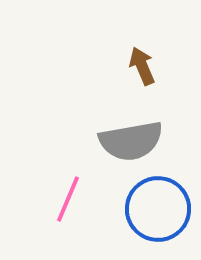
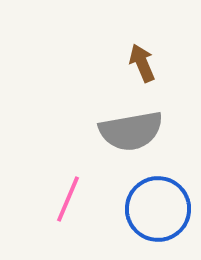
brown arrow: moved 3 px up
gray semicircle: moved 10 px up
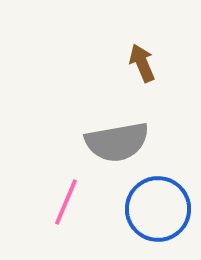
gray semicircle: moved 14 px left, 11 px down
pink line: moved 2 px left, 3 px down
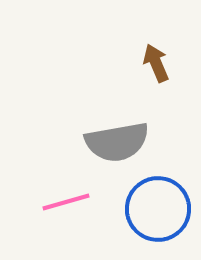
brown arrow: moved 14 px right
pink line: rotated 51 degrees clockwise
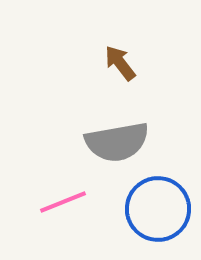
brown arrow: moved 36 px left; rotated 15 degrees counterclockwise
pink line: moved 3 px left; rotated 6 degrees counterclockwise
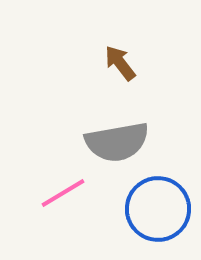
pink line: moved 9 px up; rotated 9 degrees counterclockwise
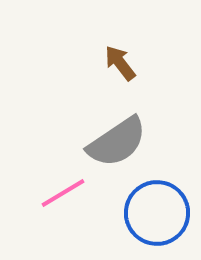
gray semicircle: rotated 24 degrees counterclockwise
blue circle: moved 1 px left, 4 px down
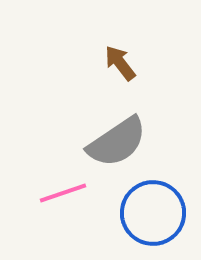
pink line: rotated 12 degrees clockwise
blue circle: moved 4 px left
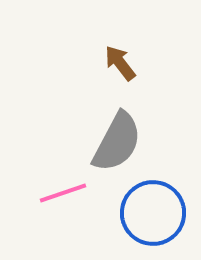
gray semicircle: rotated 28 degrees counterclockwise
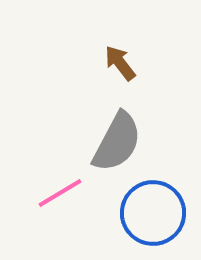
pink line: moved 3 px left; rotated 12 degrees counterclockwise
